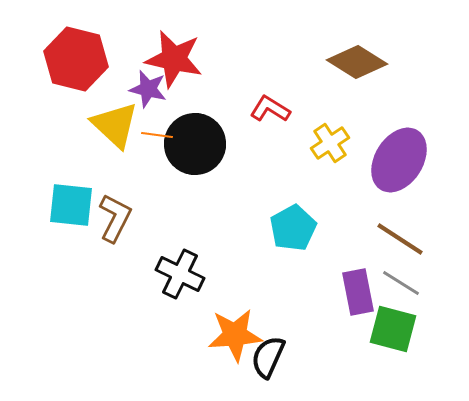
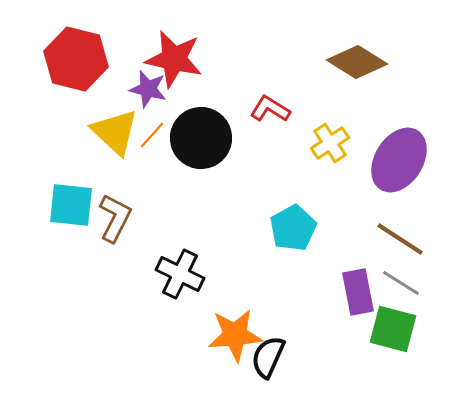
yellow triangle: moved 7 px down
orange line: moved 5 px left; rotated 56 degrees counterclockwise
black circle: moved 6 px right, 6 px up
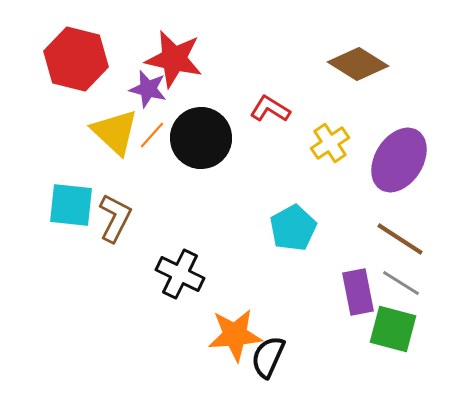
brown diamond: moved 1 px right, 2 px down
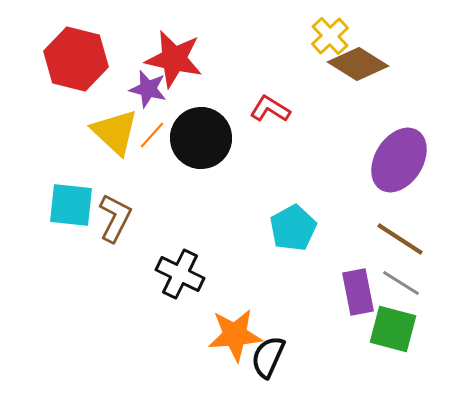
yellow cross: moved 107 px up; rotated 9 degrees counterclockwise
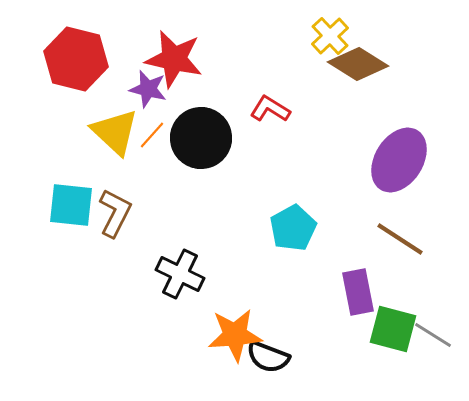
brown L-shape: moved 5 px up
gray line: moved 32 px right, 52 px down
black semicircle: rotated 93 degrees counterclockwise
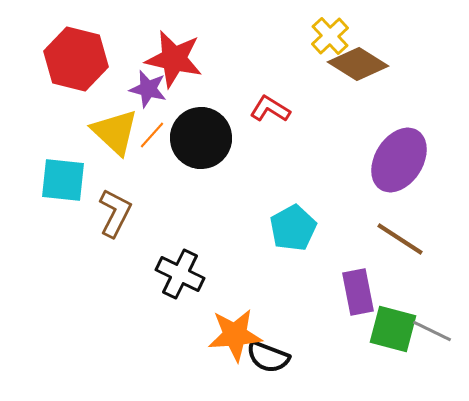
cyan square: moved 8 px left, 25 px up
gray line: moved 1 px left, 4 px up; rotated 6 degrees counterclockwise
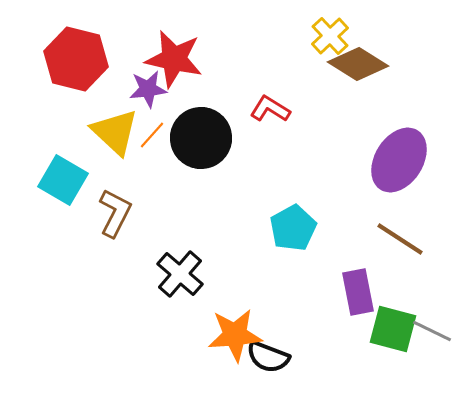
purple star: rotated 21 degrees counterclockwise
cyan square: rotated 24 degrees clockwise
black cross: rotated 15 degrees clockwise
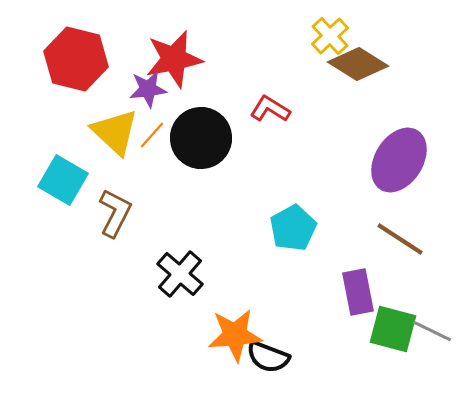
red star: rotated 24 degrees counterclockwise
